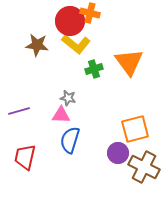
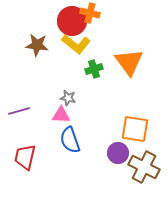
red circle: moved 2 px right
orange square: rotated 24 degrees clockwise
blue semicircle: rotated 36 degrees counterclockwise
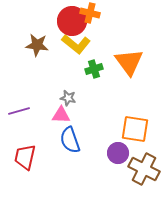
brown cross: moved 2 px down
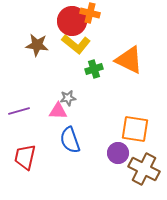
orange triangle: moved 2 px up; rotated 28 degrees counterclockwise
gray star: rotated 21 degrees counterclockwise
pink triangle: moved 3 px left, 4 px up
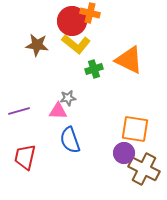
purple circle: moved 6 px right
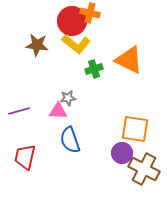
purple circle: moved 2 px left
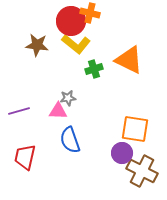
red circle: moved 1 px left
brown cross: moved 2 px left, 2 px down
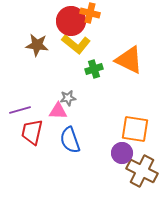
purple line: moved 1 px right, 1 px up
red trapezoid: moved 7 px right, 25 px up
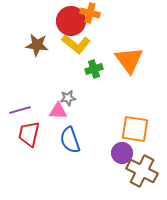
orange triangle: rotated 28 degrees clockwise
red trapezoid: moved 3 px left, 2 px down
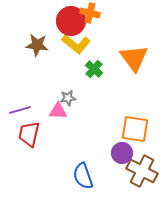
orange triangle: moved 5 px right, 2 px up
green cross: rotated 30 degrees counterclockwise
blue semicircle: moved 13 px right, 36 px down
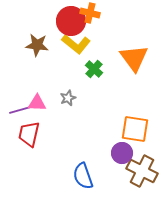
gray star: rotated 14 degrees counterclockwise
pink triangle: moved 21 px left, 8 px up
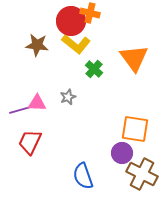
gray star: moved 1 px up
red trapezoid: moved 1 px right, 8 px down; rotated 12 degrees clockwise
brown cross: moved 3 px down
